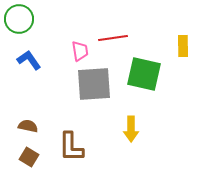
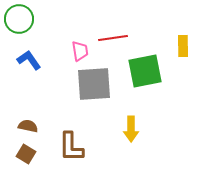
green square: moved 1 px right, 3 px up; rotated 24 degrees counterclockwise
brown square: moved 3 px left, 3 px up
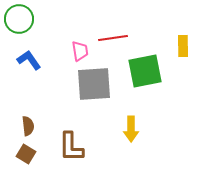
brown semicircle: rotated 72 degrees clockwise
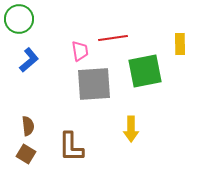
yellow rectangle: moved 3 px left, 2 px up
blue L-shape: rotated 85 degrees clockwise
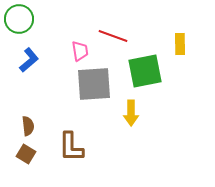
red line: moved 2 px up; rotated 28 degrees clockwise
yellow arrow: moved 16 px up
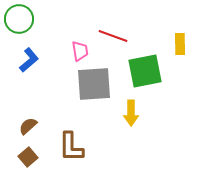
brown semicircle: rotated 126 degrees counterclockwise
brown square: moved 2 px right, 3 px down; rotated 18 degrees clockwise
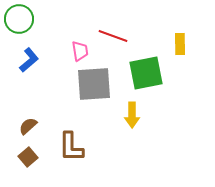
green square: moved 1 px right, 2 px down
yellow arrow: moved 1 px right, 2 px down
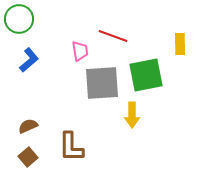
green square: moved 2 px down
gray square: moved 8 px right, 1 px up
brown semicircle: rotated 18 degrees clockwise
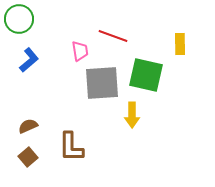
green square: rotated 24 degrees clockwise
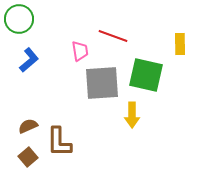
brown L-shape: moved 12 px left, 5 px up
